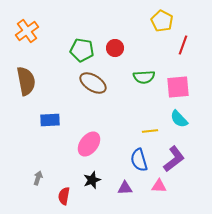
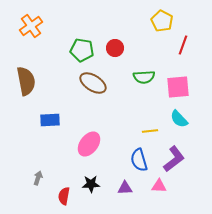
orange cross: moved 4 px right, 5 px up
black star: moved 1 px left, 4 px down; rotated 18 degrees clockwise
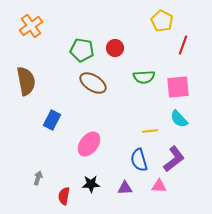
blue rectangle: moved 2 px right; rotated 60 degrees counterclockwise
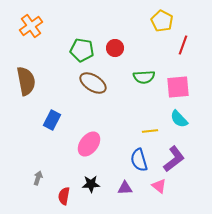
pink triangle: rotated 35 degrees clockwise
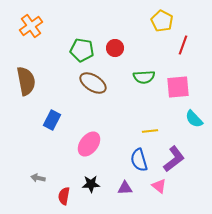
cyan semicircle: moved 15 px right
gray arrow: rotated 96 degrees counterclockwise
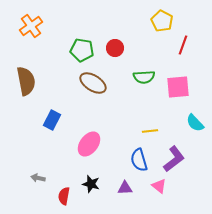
cyan semicircle: moved 1 px right, 4 px down
black star: rotated 18 degrees clockwise
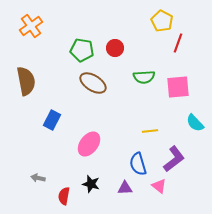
red line: moved 5 px left, 2 px up
blue semicircle: moved 1 px left, 4 px down
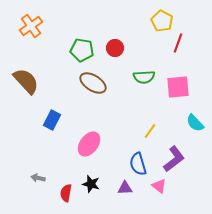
brown semicircle: rotated 32 degrees counterclockwise
yellow line: rotated 49 degrees counterclockwise
red semicircle: moved 2 px right, 3 px up
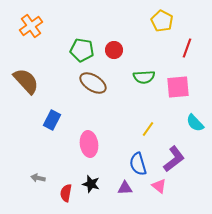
red line: moved 9 px right, 5 px down
red circle: moved 1 px left, 2 px down
yellow line: moved 2 px left, 2 px up
pink ellipse: rotated 45 degrees counterclockwise
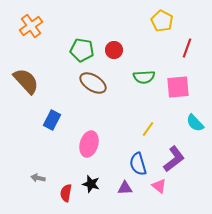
pink ellipse: rotated 25 degrees clockwise
